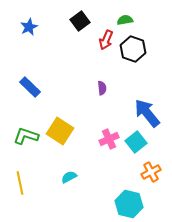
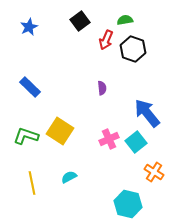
orange cross: moved 3 px right; rotated 30 degrees counterclockwise
yellow line: moved 12 px right
cyan hexagon: moved 1 px left
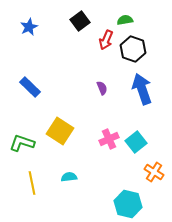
purple semicircle: rotated 16 degrees counterclockwise
blue arrow: moved 5 px left, 24 px up; rotated 20 degrees clockwise
green L-shape: moved 4 px left, 7 px down
cyan semicircle: rotated 21 degrees clockwise
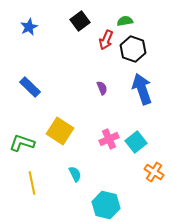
green semicircle: moved 1 px down
cyan semicircle: moved 6 px right, 3 px up; rotated 70 degrees clockwise
cyan hexagon: moved 22 px left, 1 px down
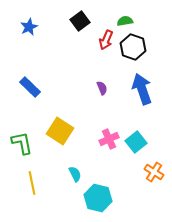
black hexagon: moved 2 px up
green L-shape: rotated 60 degrees clockwise
cyan hexagon: moved 8 px left, 7 px up
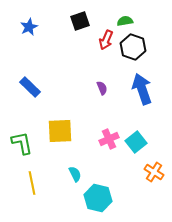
black square: rotated 18 degrees clockwise
yellow square: rotated 36 degrees counterclockwise
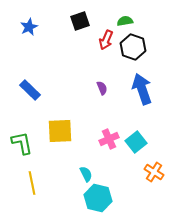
blue rectangle: moved 3 px down
cyan semicircle: moved 11 px right
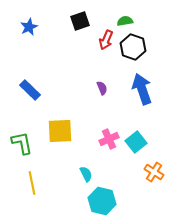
cyan hexagon: moved 4 px right, 3 px down
